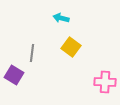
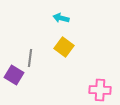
yellow square: moved 7 px left
gray line: moved 2 px left, 5 px down
pink cross: moved 5 px left, 8 px down
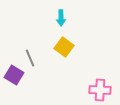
cyan arrow: rotated 105 degrees counterclockwise
gray line: rotated 30 degrees counterclockwise
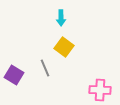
gray line: moved 15 px right, 10 px down
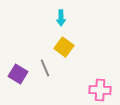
purple square: moved 4 px right, 1 px up
